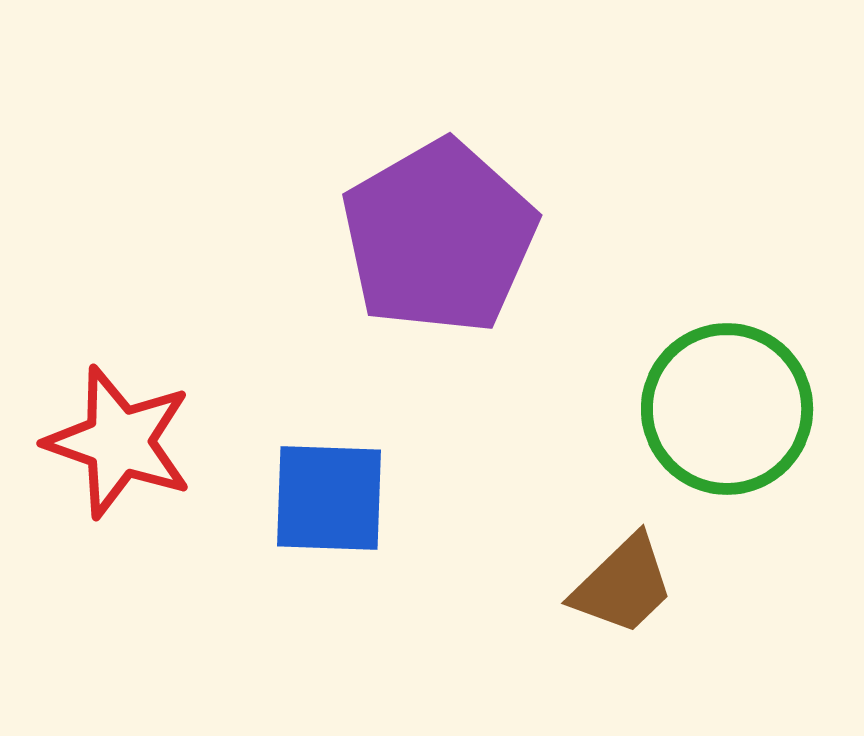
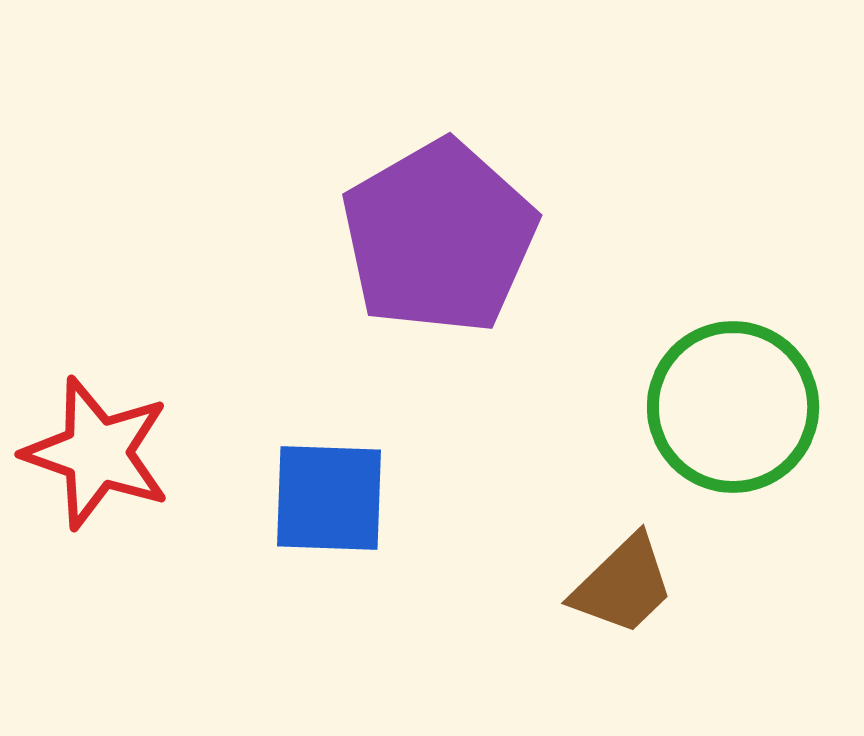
green circle: moved 6 px right, 2 px up
red star: moved 22 px left, 11 px down
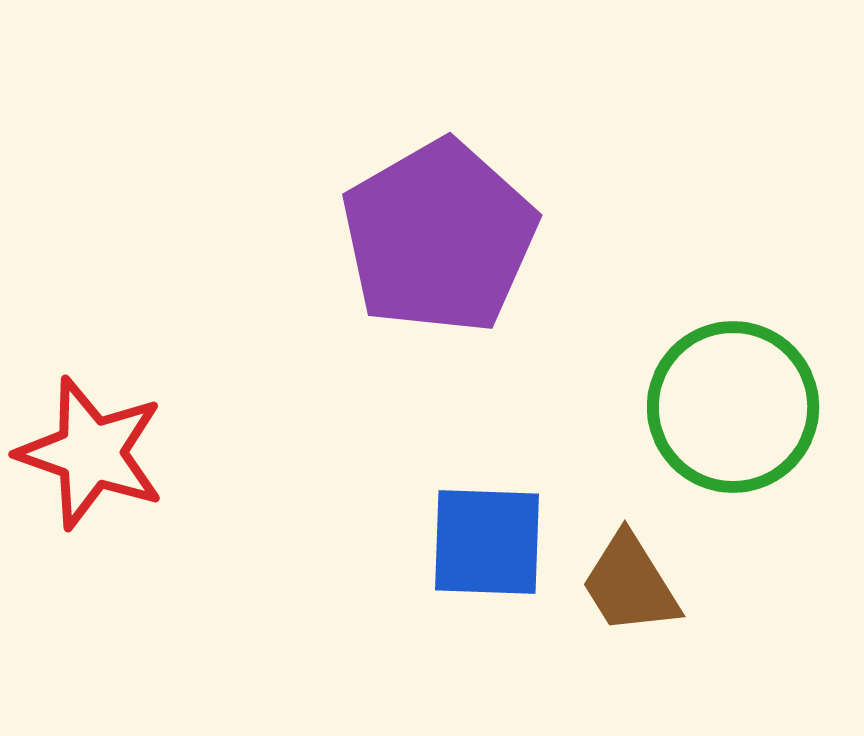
red star: moved 6 px left
blue square: moved 158 px right, 44 px down
brown trapezoid: moved 7 px right, 1 px up; rotated 102 degrees clockwise
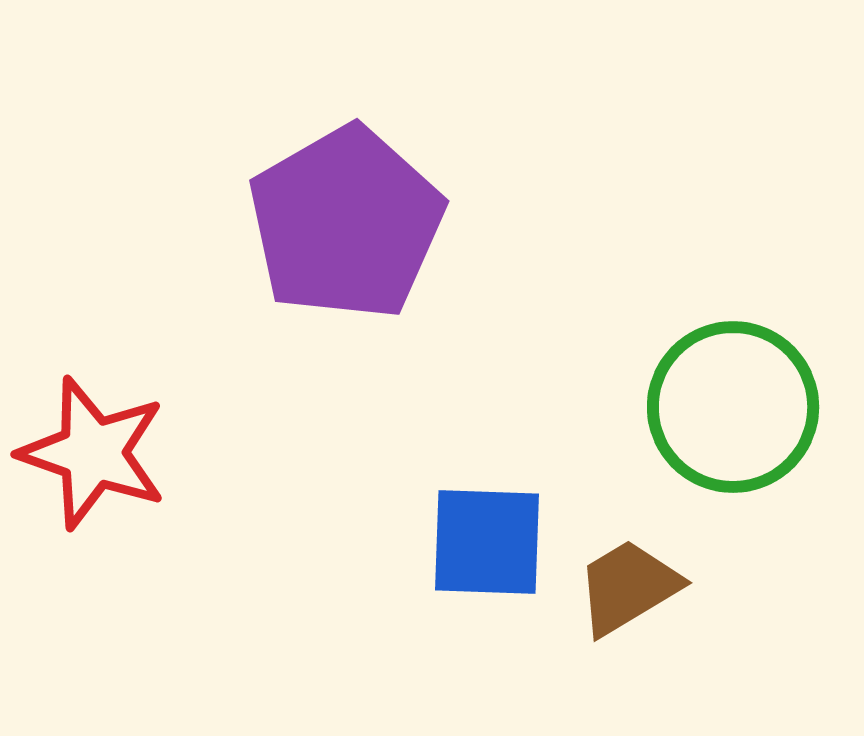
purple pentagon: moved 93 px left, 14 px up
red star: moved 2 px right
brown trapezoid: moved 2 px left, 3 px down; rotated 91 degrees clockwise
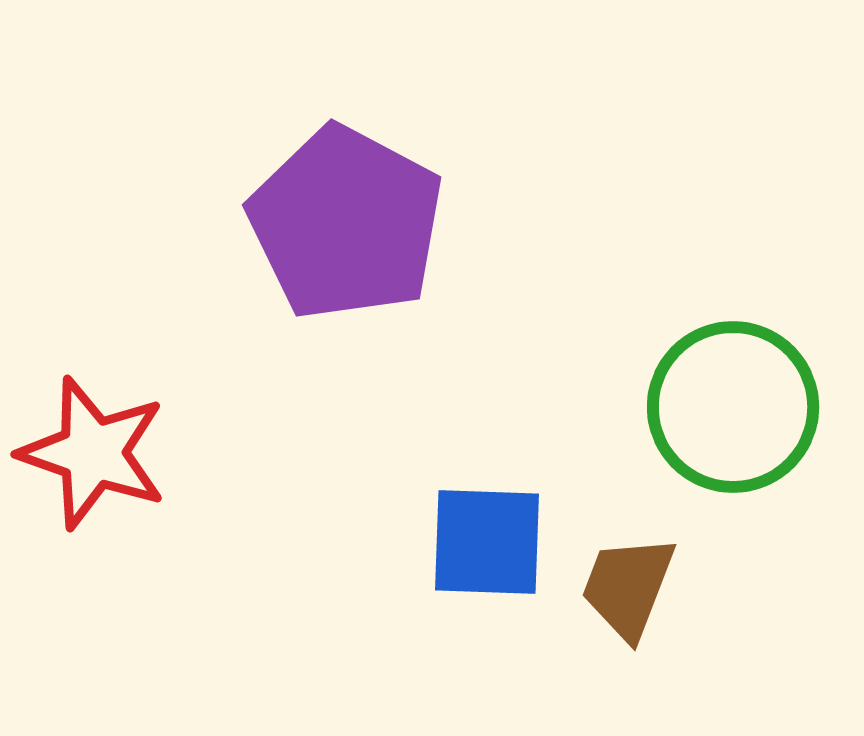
purple pentagon: rotated 14 degrees counterclockwise
brown trapezoid: rotated 38 degrees counterclockwise
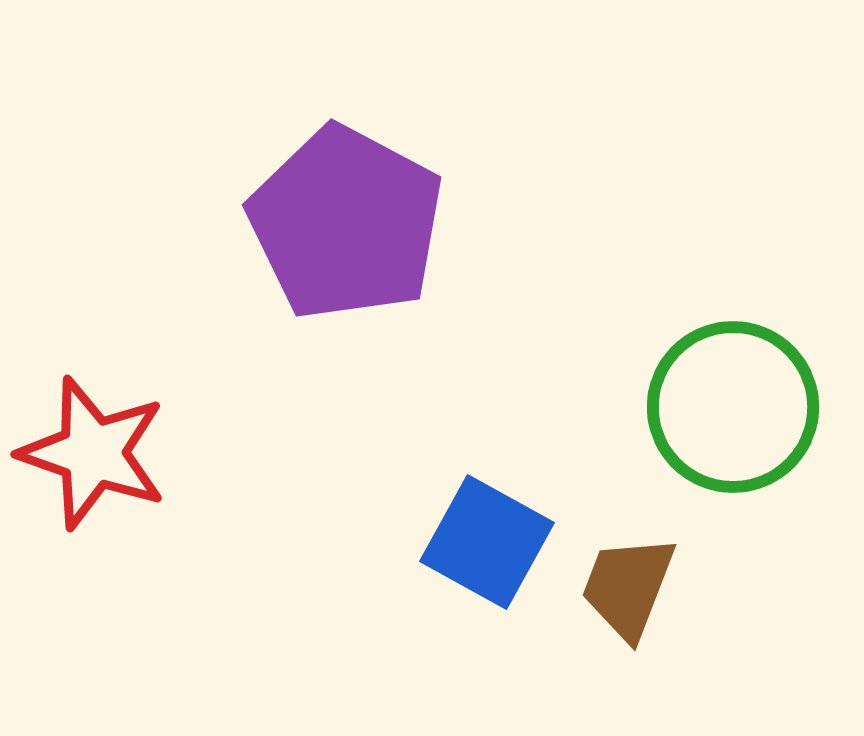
blue square: rotated 27 degrees clockwise
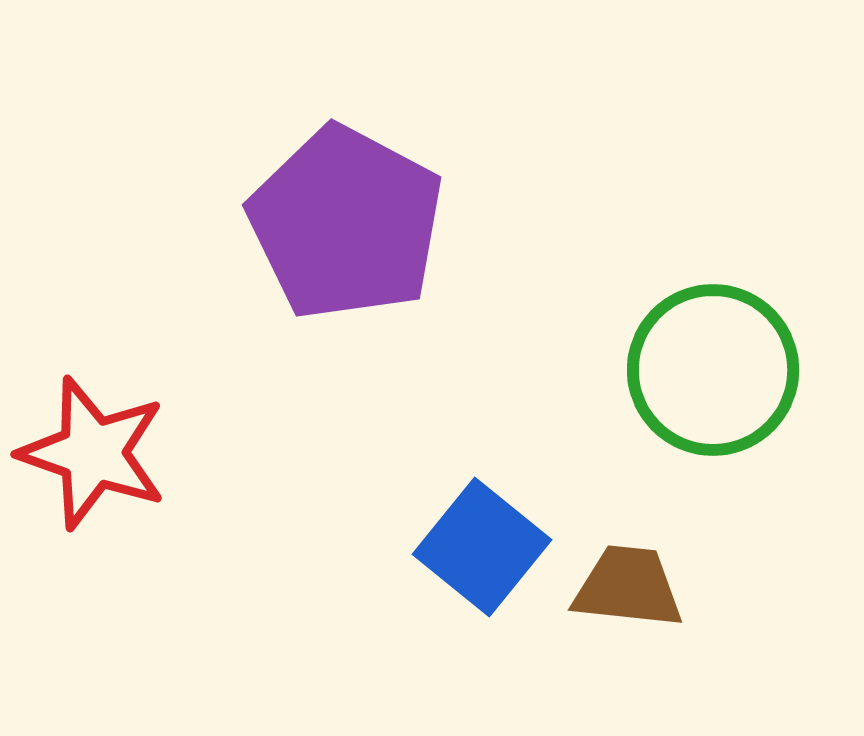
green circle: moved 20 px left, 37 px up
blue square: moved 5 px left, 5 px down; rotated 10 degrees clockwise
brown trapezoid: rotated 75 degrees clockwise
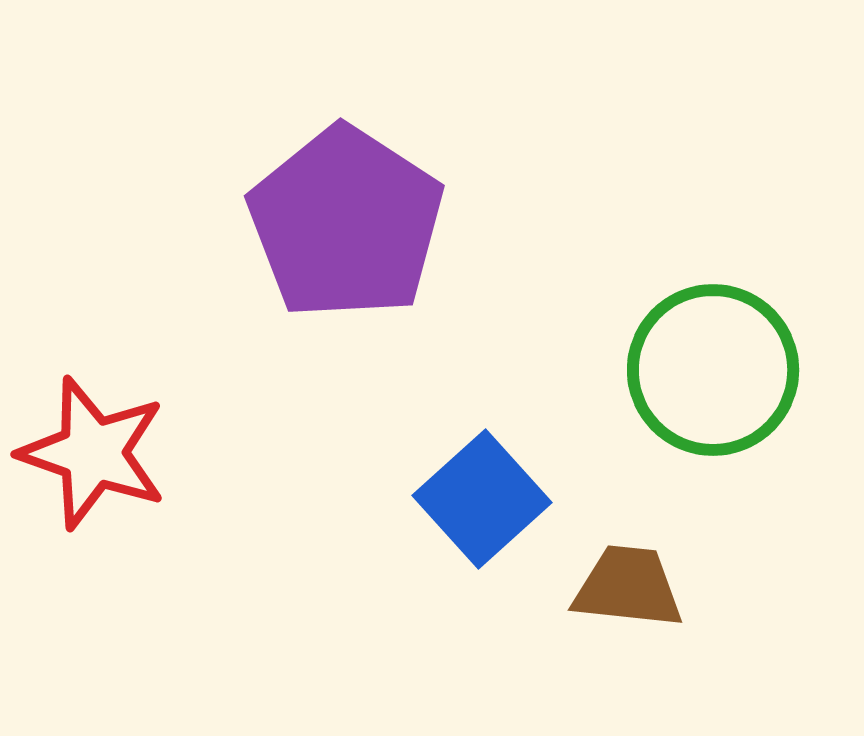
purple pentagon: rotated 5 degrees clockwise
blue square: moved 48 px up; rotated 9 degrees clockwise
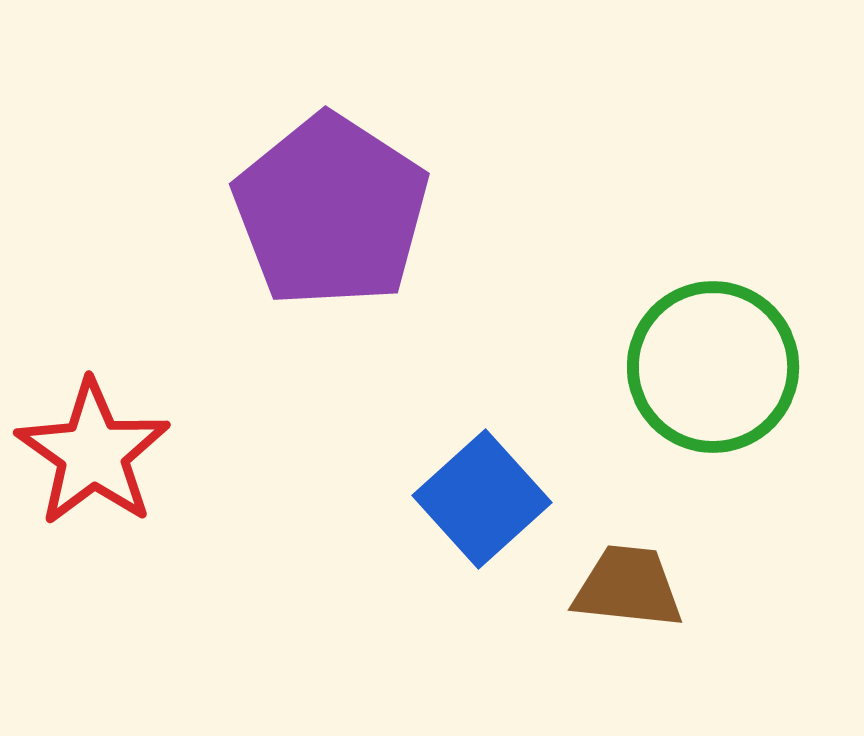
purple pentagon: moved 15 px left, 12 px up
green circle: moved 3 px up
red star: rotated 16 degrees clockwise
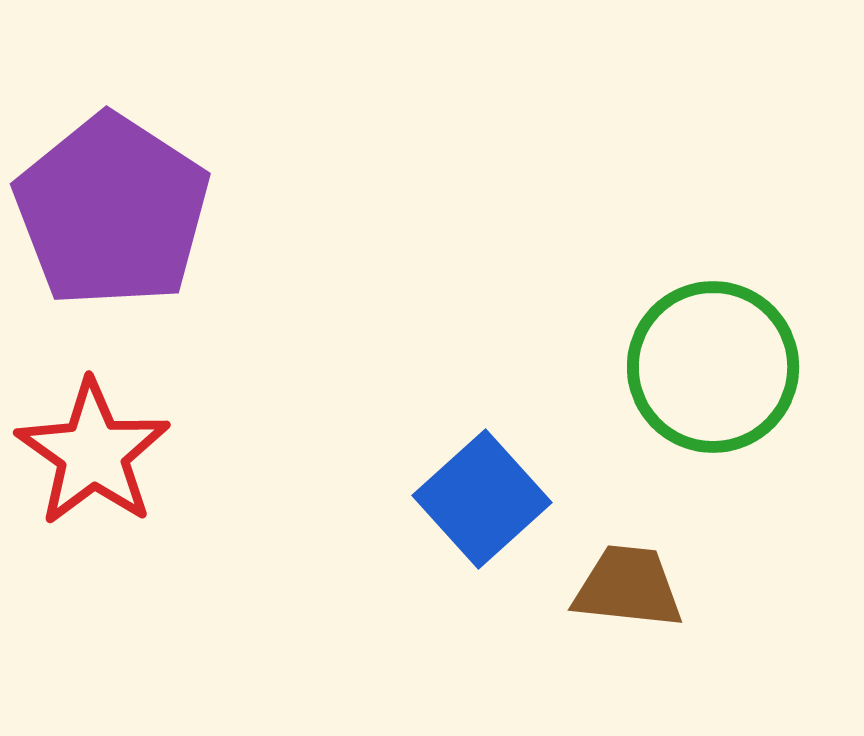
purple pentagon: moved 219 px left
